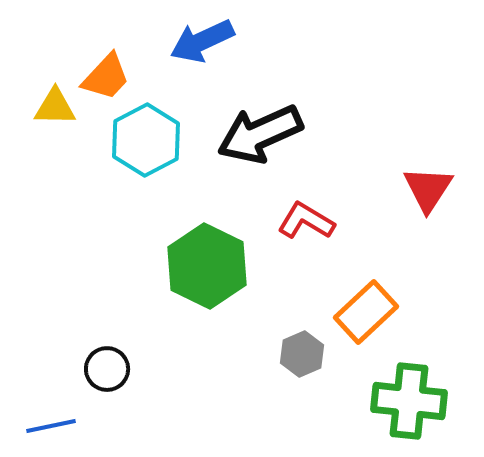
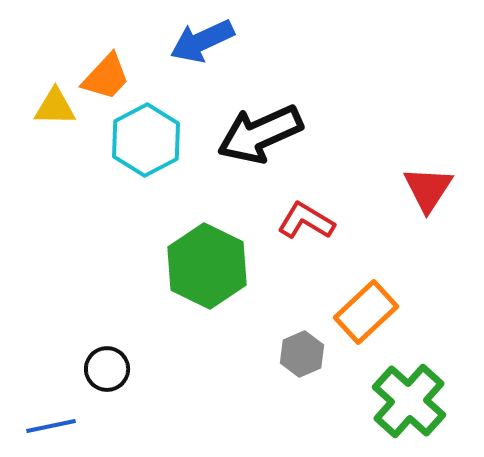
green cross: rotated 36 degrees clockwise
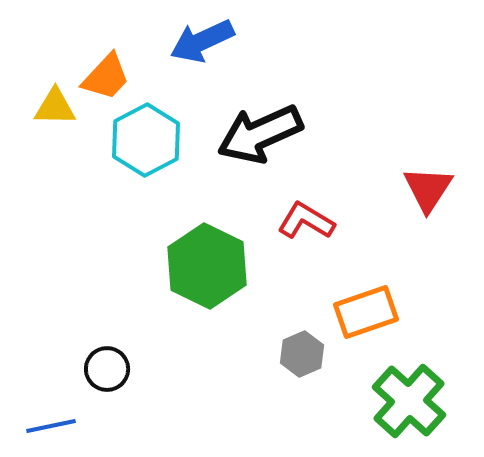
orange rectangle: rotated 24 degrees clockwise
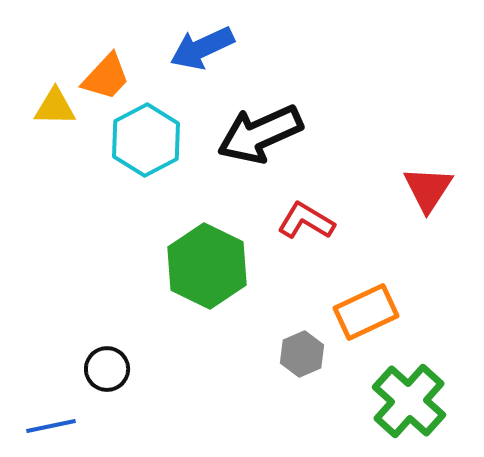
blue arrow: moved 7 px down
orange rectangle: rotated 6 degrees counterclockwise
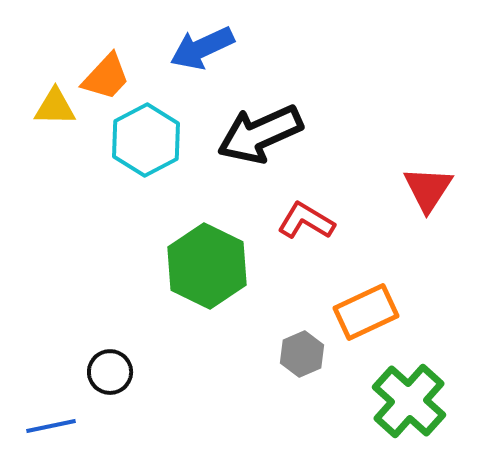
black circle: moved 3 px right, 3 px down
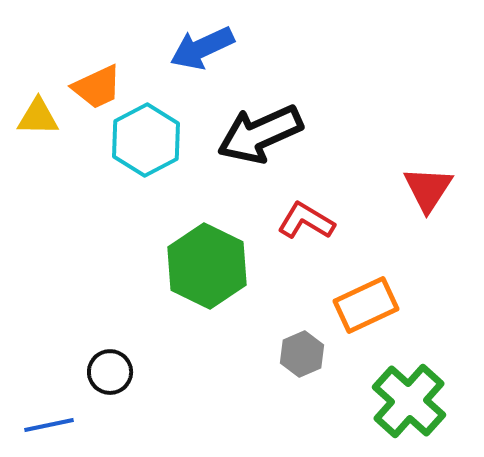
orange trapezoid: moved 9 px left, 10 px down; rotated 22 degrees clockwise
yellow triangle: moved 17 px left, 10 px down
orange rectangle: moved 7 px up
blue line: moved 2 px left, 1 px up
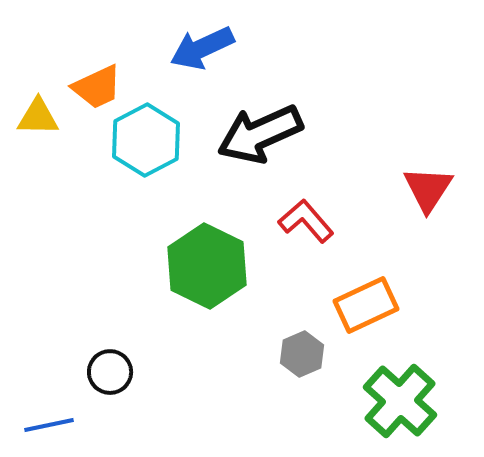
red L-shape: rotated 18 degrees clockwise
green cross: moved 9 px left
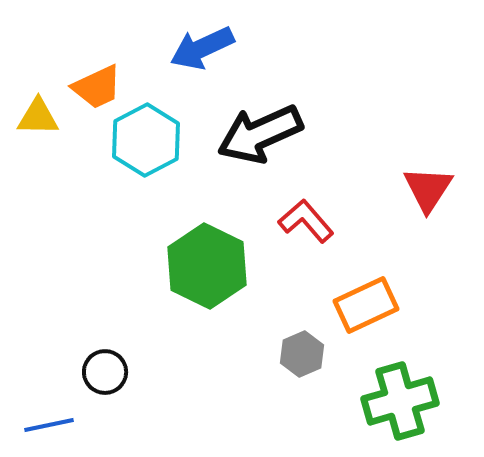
black circle: moved 5 px left
green cross: rotated 32 degrees clockwise
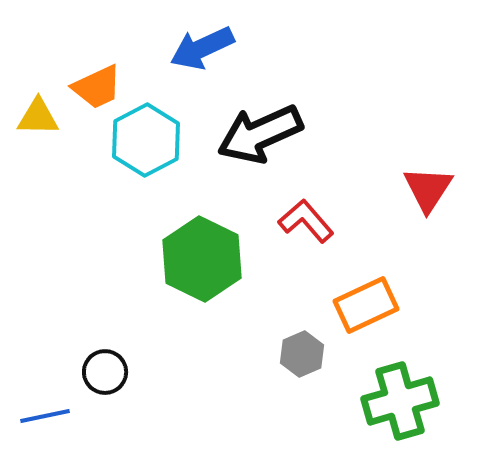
green hexagon: moved 5 px left, 7 px up
blue line: moved 4 px left, 9 px up
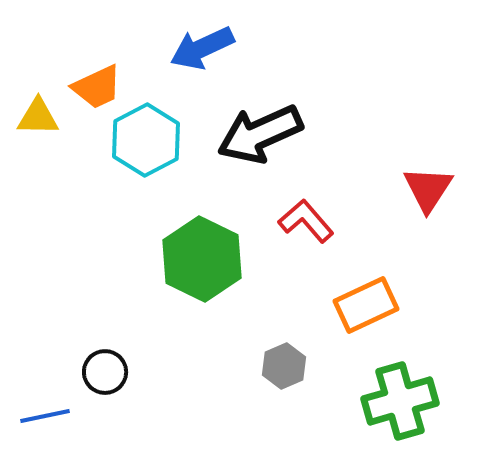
gray hexagon: moved 18 px left, 12 px down
